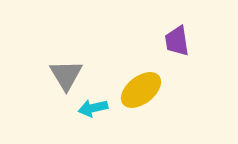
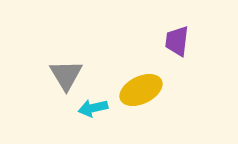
purple trapezoid: rotated 16 degrees clockwise
yellow ellipse: rotated 12 degrees clockwise
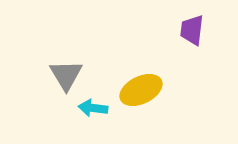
purple trapezoid: moved 15 px right, 11 px up
cyan arrow: rotated 20 degrees clockwise
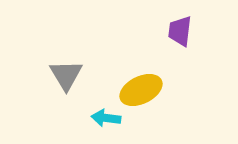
purple trapezoid: moved 12 px left, 1 px down
cyan arrow: moved 13 px right, 10 px down
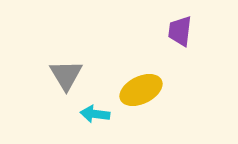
cyan arrow: moved 11 px left, 4 px up
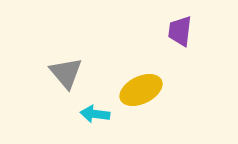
gray triangle: moved 2 px up; rotated 9 degrees counterclockwise
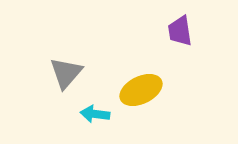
purple trapezoid: rotated 16 degrees counterclockwise
gray triangle: rotated 21 degrees clockwise
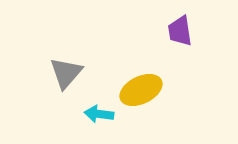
cyan arrow: moved 4 px right
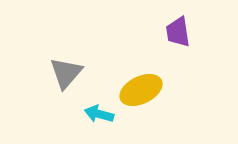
purple trapezoid: moved 2 px left, 1 px down
cyan arrow: rotated 8 degrees clockwise
